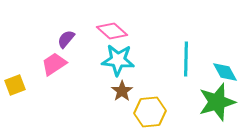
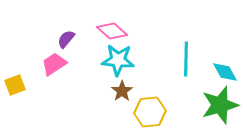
green star: moved 3 px right, 3 px down
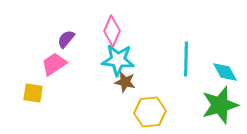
pink diamond: rotated 72 degrees clockwise
yellow square: moved 18 px right, 8 px down; rotated 30 degrees clockwise
brown star: moved 3 px right, 9 px up; rotated 25 degrees counterclockwise
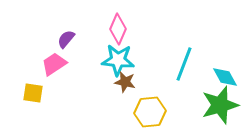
pink diamond: moved 6 px right, 2 px up
cyan line: moved 2 px left, 5 px down; rotated 20 degrees clockwise
cyan diamond: moved 5 px down
